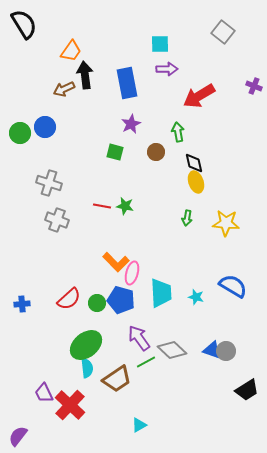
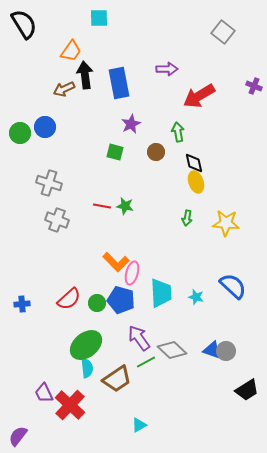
cyan square at (160, 44): moved 61 px left, 26 px up
blue rectangle at (127, 83): moved 8 px left
blue semicircle at (233, 286): rotated 12 degrees clockwise
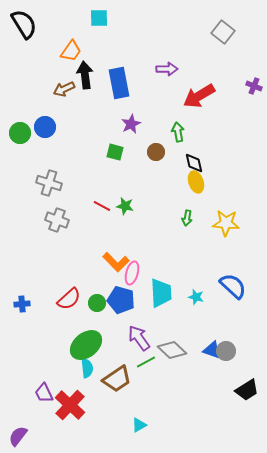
red line at (102, 206): rotated 18 degrees clockwise
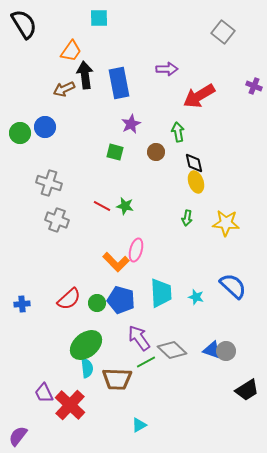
pink ellipse at (132, 273): moved 4 px right, 23 px up
brown trapezoid at (117, 379): rotated 36 degrees clockwise
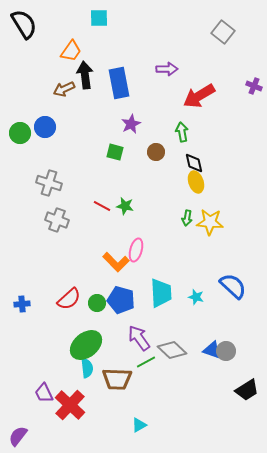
green arrow at (178, 132): moved 4 px right
yellow star at (226, 223): moved 16 px left, 1 px up
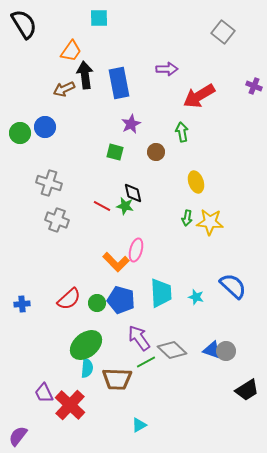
black diamond at (194, 163): moved 61 px left, 30 px down
cyan semicircle at (87, 368): rotated 12 degrees clockwise
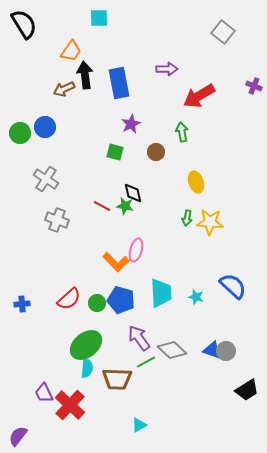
gray cross at (49, 183): moved 3 px left, 4 px up; rotated 15 degrees clockwise
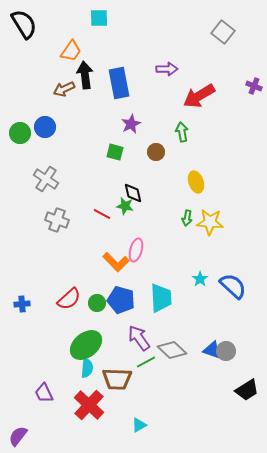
red line at (102, 206): moved 8 px down
cyan trapezoid at (161, 293): moved 5 px down
cyan star at (196, 297): moved 4 px right, 18 px up; rotated 21 degrees clockwise
red cross at (70, 405): moved 19 px right
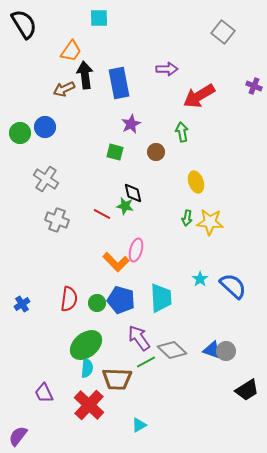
red semicircle at (69, 299): rotated 40 degrees counterclockwise
blue cross at (22, 304): rotated 28 degrees counterclockwise
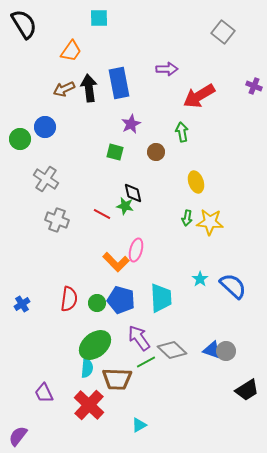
black arrow at (85, 75): moved 4 px right, 13 px down
green circle at (20, 133): moved 6 px down
green ellipse at (86, 345): moved 9 px right
